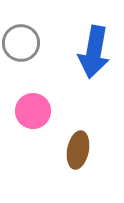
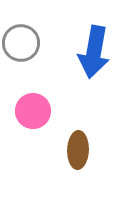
brown ellipse: rotated 9 degrees counterclockwise
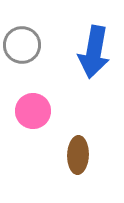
gray circle: moved 1 px right, 2 px down
brown ellipse: moved 5 px down
